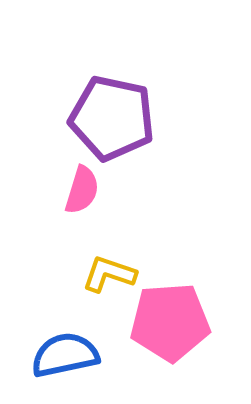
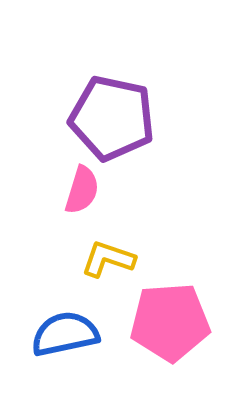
yellow L-shape: moved 1 px left, 15 px up
blue semicircle: moved 21 px up
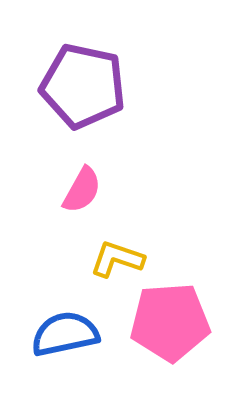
purple pentagon: moved 29 px left, 32 px up
pink semicircle: rotated 12 degrees clockwise
yellow L-shape: moved 9 px right
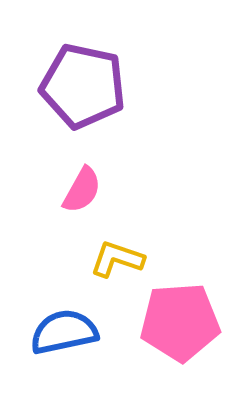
pink pentagon: moved 10 px right
blue semicircle: moved 1 px left, 2 px up
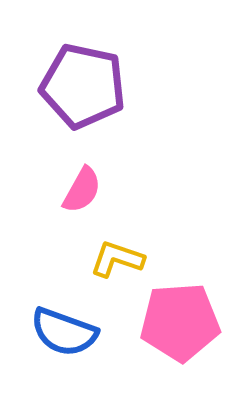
blue semicircle: rotated 148 degrees counterclockwise
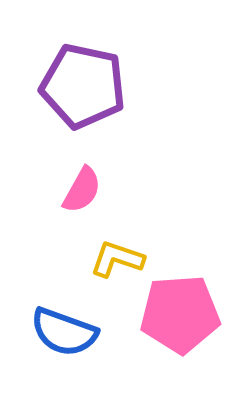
pink pentagon: moved 8 px up
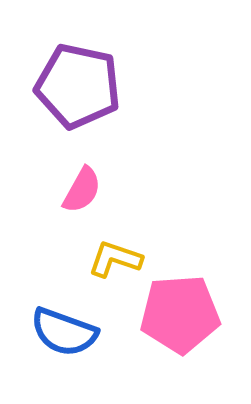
purple pentagon: moved 5 px left
yellow L-shape: moved 2 px left
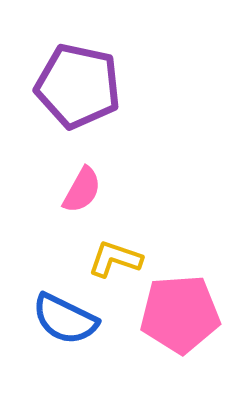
blue semicircle: moved 1 px right, 13 px up; rotated 6 degrees clockwise
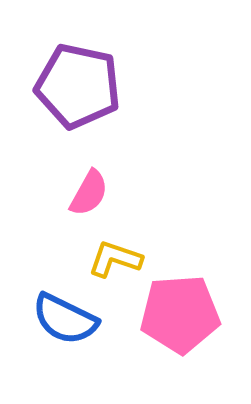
pink semicircle: moved 7 px right, 3 px down
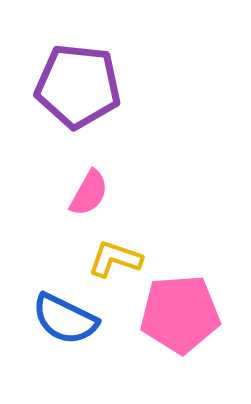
purple pentagon: rotated 6 degrees counterclockwise
